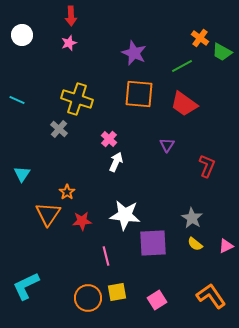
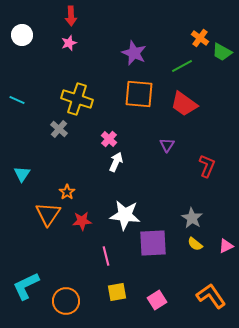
orange circle: moved 22 px left, 3 px down
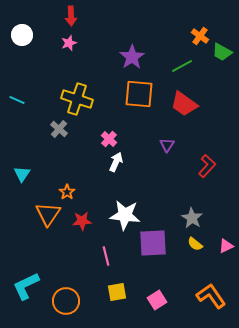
orange cross: moved 2 px up
purple star: moved 2 px left, 4 px down; rotated 15 degrees clockwise
red L-shape: rotated 20 degrees clockwise
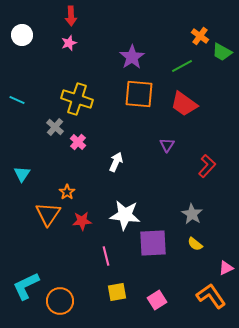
gray cross: moved 4 px left, 2 px up
pink cross: moved 31 px left, 3 px down
gray star: moved 4 px up
pink triangle: moved 22 px down
orange circle: moved 6 px left
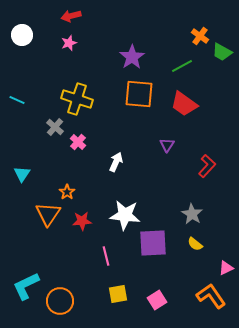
red arrow: rotated 78 degrees clockwise
yellow square: moved 1 px right, 2 px down
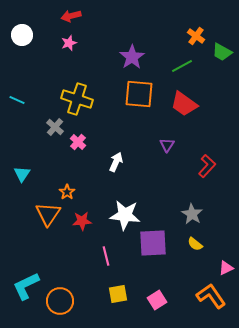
orange cross: moved 4 px left
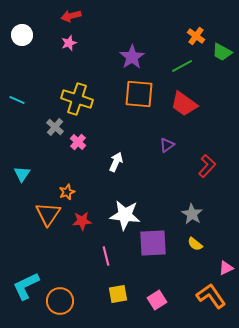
purple triangle: rotated 21 degrees clockwise
orange star: rotated 14 degrees clockwise
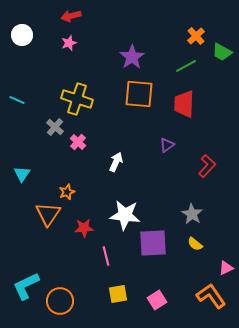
orange cross: rotated 12 degrees clockwise
green line: moved 4 px right
red trapezoid: rotated 56 degrees clockwise
red star: moved 2 px right, 7 px down
